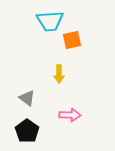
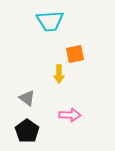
orange square: moved 3 px right, 14 px down
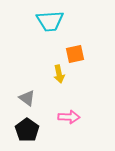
yellow arrow: rotated 12 degrees counterclockwise
pink arrow: moved 1 px left, 2 px down
black pentagon: moved 1 px up
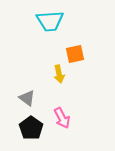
pink arrow: moved 7 px left, 1 px down; rotated 60 degrees clockwise
black pentagon: moved 4 px right, 2 px up
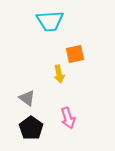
pink arrow: moved 6 px right; rotated 10 degrees clockwise
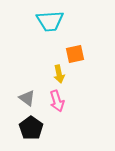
pink arrow: moved 11 px left, 17 px up
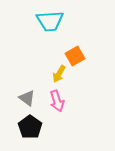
orange square: moved 2 px down; rotated 18 degrees counterclockwise
yellow arrow: rotated 42 degrees clockwise
black pentagon: moved 1 px left, 1 px up
